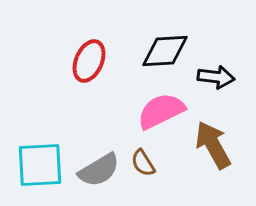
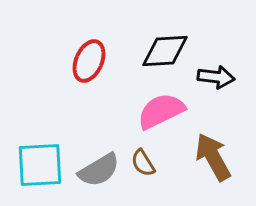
brown arrow: moved 12 px down
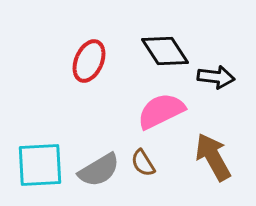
black diamond: rotated 60 degrees clockwise
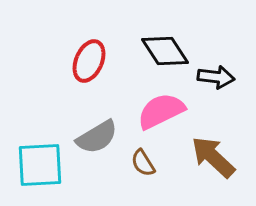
brown arrow: rotated 18 degrees counterclockwise
gray semicircle: moved 2 px left, 33 px up
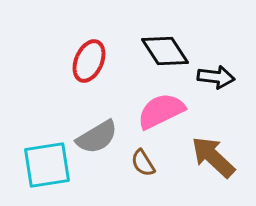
cyan square: moved 7 px right; rotated 6 degrees counterclockwise
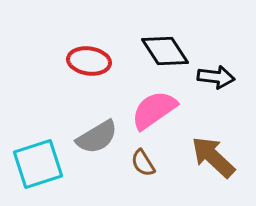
red ellipse: rotated 75 degrees clockwise
pink semicircle: moved 7 px left, 1 px up; rotated 9 degrees counterclockwise
cyan square: moved 9 px left, 1 px up; rotated 9 degrees counterclockwise
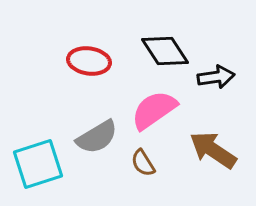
black arrow: rotated 15 degrees counterclockwise
brown arrow: moved 7 px up; rotated 9 degrees counterclockwise
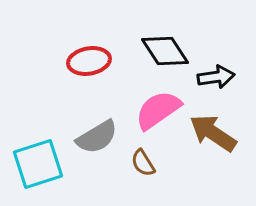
red ellipse: rotated 18 degrees counterclockwise
pink semicircle: moved 4 px right
brown arrow: moved 17 px up
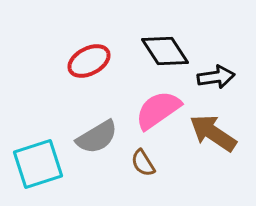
red ellipse: rotated 18 degrees counterclockwise
